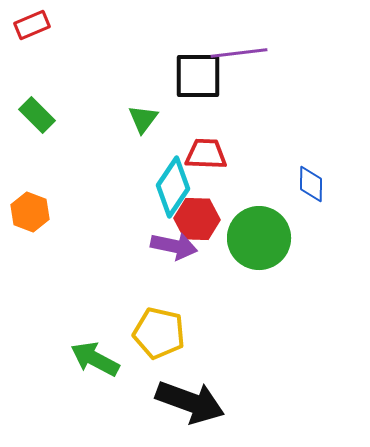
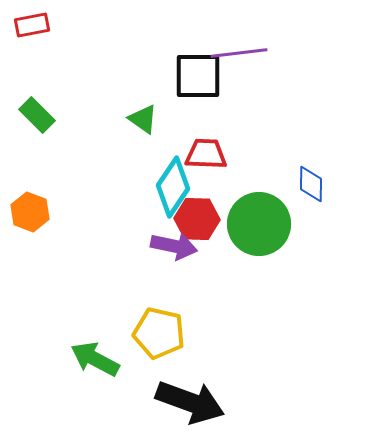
red rectangle: rotated 12 degrees clockwise
green triangle: rotated 32 degrees counterclockwise
green circle: moved 14 px up
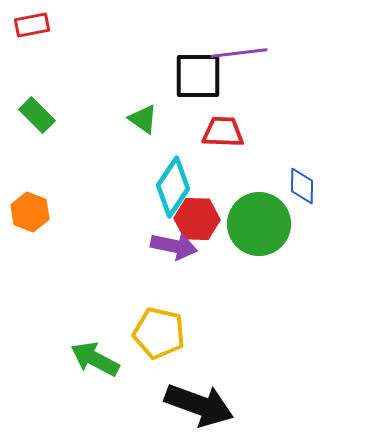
red trapezoid: moved 17 px right, 22 px up
blue diamond: moved 9 px left, 2 px down
black arrow: moved 9 px right, 3 px down
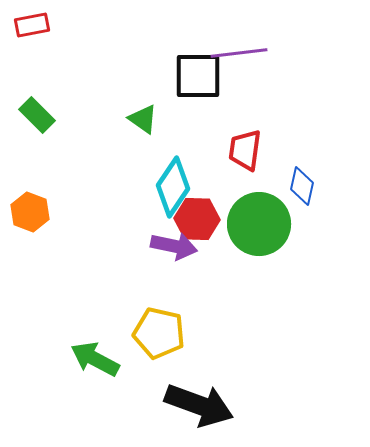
red trapezoid: moved 22 px right, 18 px down; rotated 84 degrees counterclockwise
blue diamond: rotated 12 degrees clockwise
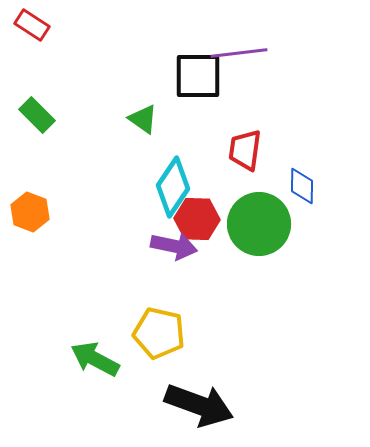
red rectangle: rotated 44 degrees clockwise
blue diamond: rotated 12 degrees counterclockwise
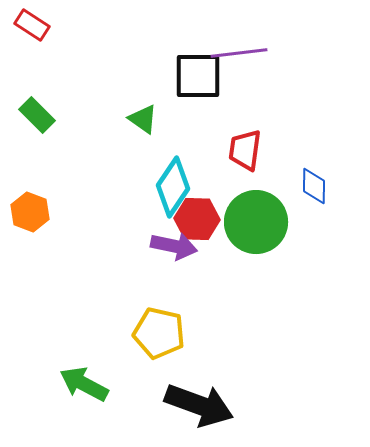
blue diamond: moved 12 px right
green circle: moved 3 px left, 2 px up
green arrow: moved 11 px left, 25 px down
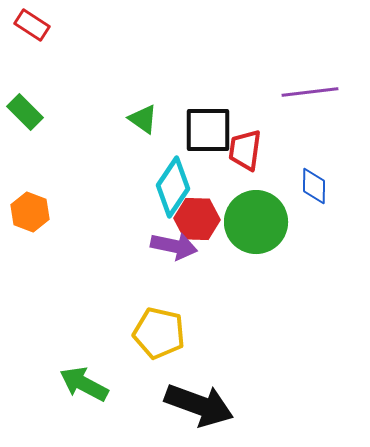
purple line: moved 71 px right, 39 px down
black square: moved 10 px right, 54 px down
green rectangle: moved 12 px left, 3 px up
